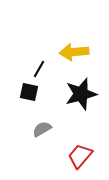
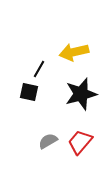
yellow arrow: rotated 8 degrees counterclockwise
gray semicircle: moved 6 px right, 12 px down
red trapezoid: moved 14 px up
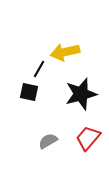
yellow arrow: moved 9 px left
red trapezoid: moved 8 px right, 4 px up
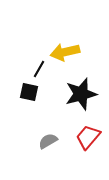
red trapezoid: moved 1 px up
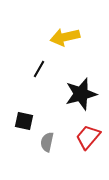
yellow arrow: moved 15 px up
black square: moved 5 px left, 29 px down
gray semicircle: moved 1 px left, 1 px down; rotated 48 degrees counterclockwise
